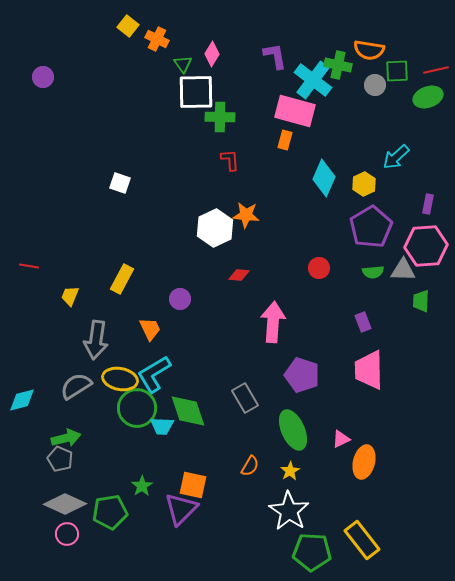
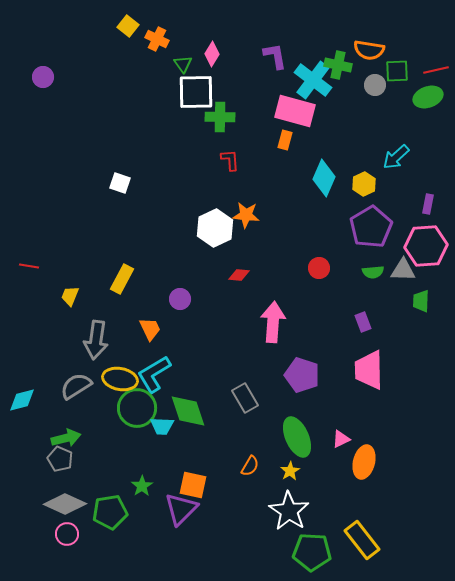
green ellipse at (293, 430): moved 4 px right, 7 px down
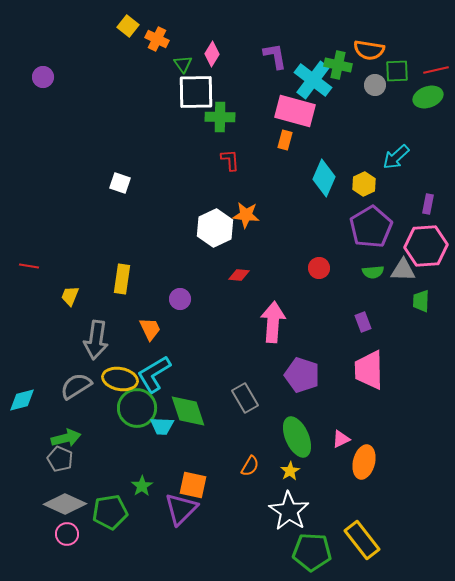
yellow rectangle at (122, 279): rotated 20 degrees counterclockwise
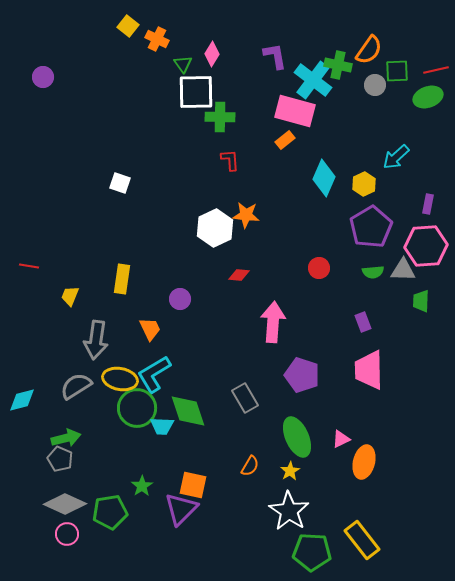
orange semicircle at (369, 50): rotated 64 degrees counterclockwise
orange rectangle at (285, 140): rotated 36 degrees clockwise
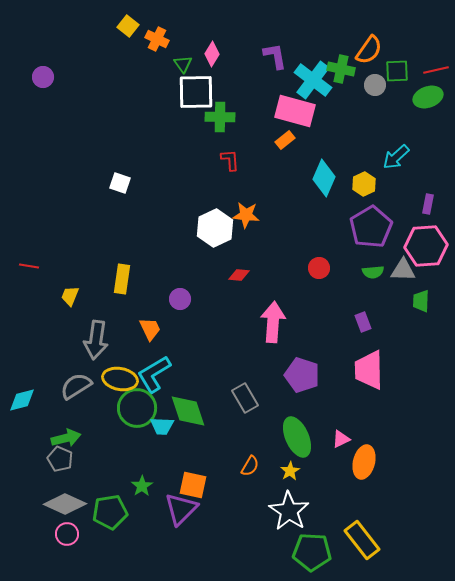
green cross at (338, 65): moved 3 px right, 4 px down
